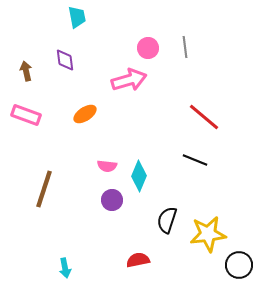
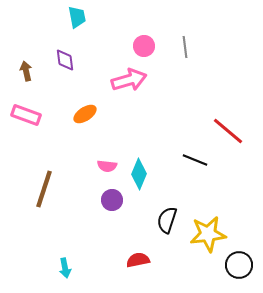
pink circle: moved 4 px left, 2 px up
red line: moved 24 px right, 14 px down
cyan diamond: moved 2 px up
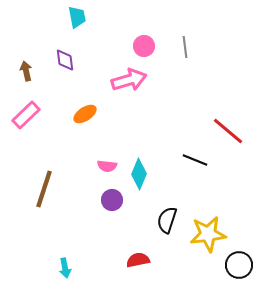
pink rectangle: rotated 64 degrees counterclockwise
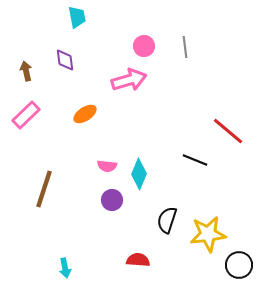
red semicircle: rotated 15 degrees clockwise
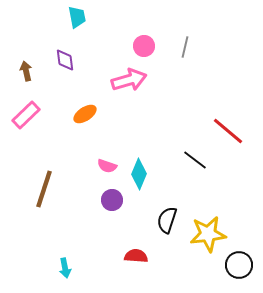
gray line: rotated 20 degrees clockwise
black line: rotated 15 degrees clockwise
pink semicircle: rotated 12 degrees clockwise
red semicircle: moved 2 px left, 4 px up
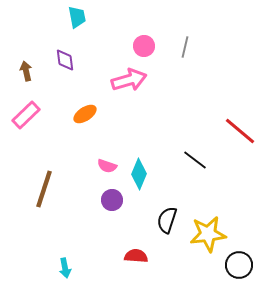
red line: moved 12 px right
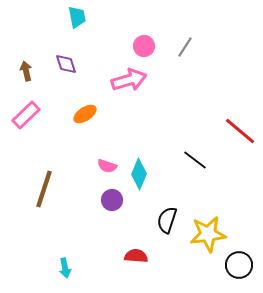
gray line: rotated 20 degrees clockwise
purple diamond: moved 1 px right, 4 px down; rotated 10 degrees counterclockwise
